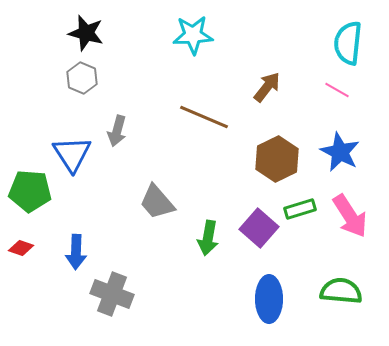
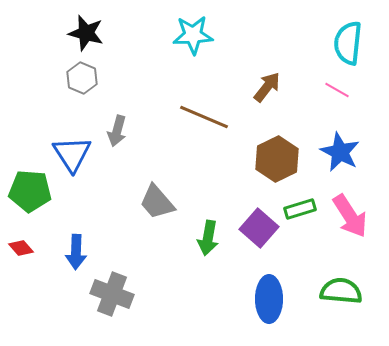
red diamond: rotated 30 degrees clockwise
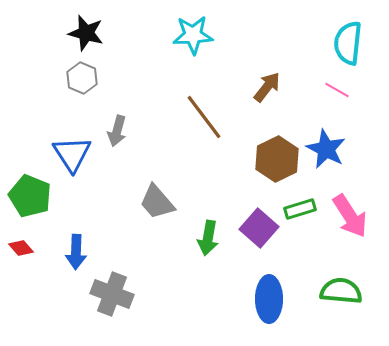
brown line: rotated 30 degrees clockwise
blue star: moved 14 px left, 3 px up
green pentagon: moved 5 px down; rotated 18 degrees clockwise
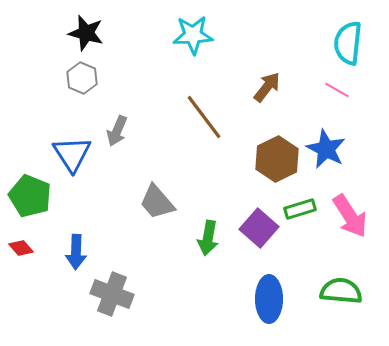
gray arrow: rotated 8 degrees clockwise
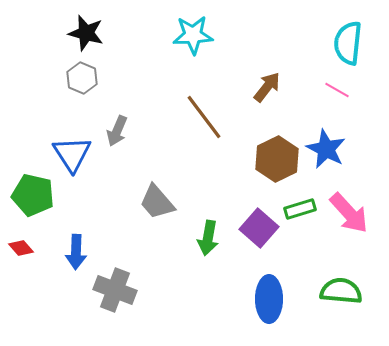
green pentagon: moved 3 px right, 1 px up; rotated 9 degrees counterclockwise
pink arrow: moved 1 px left, 3 px up; rotated 9 degrees counterclockwise
gray cross: moved 3 px right, 4 px up
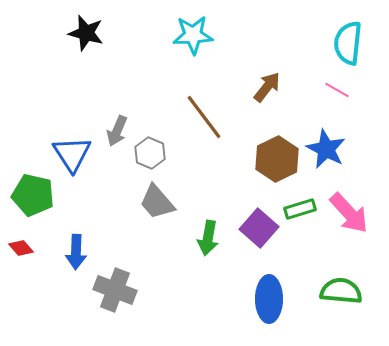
gray hexagon: moved 68 px right, 75 px down
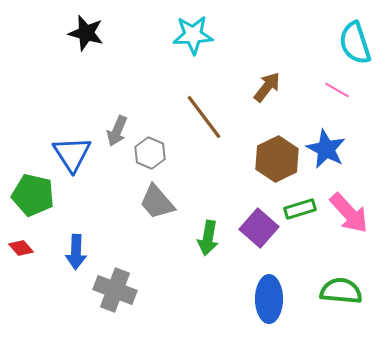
cyan semicircle: moved 7 px right; rotated 24 degrees counterclockwise
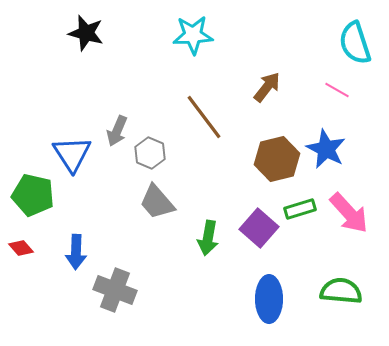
brown hexagon: rotated 12 degrees clockwise
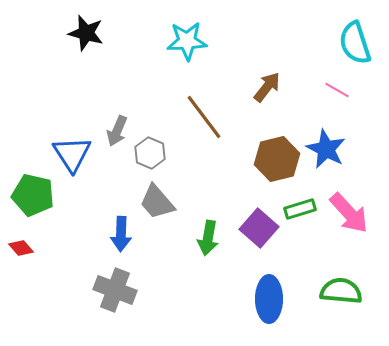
cyan star: moved 6 px left, 6 px down
blue arrow: moved 45 px right, 18 px up
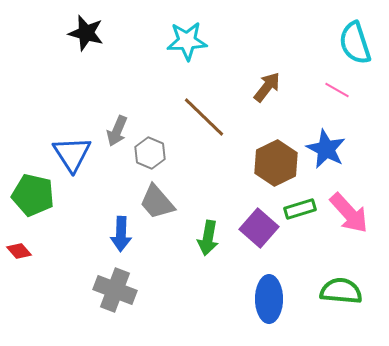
brown line: rotated 9 degrees counterclockwise
brown hexagon: moved 1 px left, 4 px down; rotated 12 degrees counterclockwise
red diamond: moved 2 px left, 3 px down
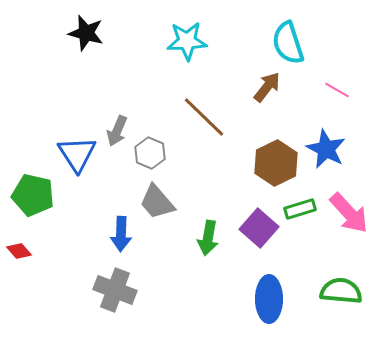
cyan semicircle: moved 67 px left
blue triangle: moved 5 px right
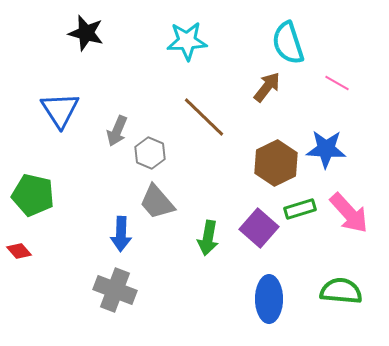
pink line: moved 7 px up
blue star: rotated 24 degrees counterclockwise
blue triangle: moved 17 px left, 44 px up
